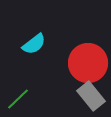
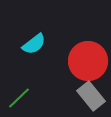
red circle: moved 2 px up
green line: moved 1 px right, 1 px up
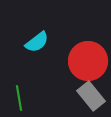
cyan semicircle: moved 3 px right, 2 px up
green line: rotated 55 degrees counterclockwise
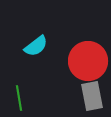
cyan semicircle: moved 1 px left, 4 px down
gray rectangle: moved 1 px right; rotated 28 degrees clockwise
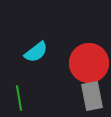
cyan semicircle: moved 6 px down
red circle: moved 1 px right, 2 px down
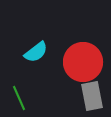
red circle: moved 6 px left, 1 px up
green line: rotated 15 degrees counterclockwise
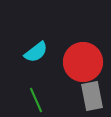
green line: moved 17 px right, 2 px down
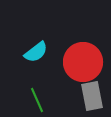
green line: moved 1 px right
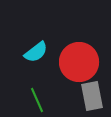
red circle: moved 4 px left
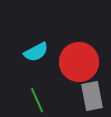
cyan semicircle: rotated 10 degrees clockwise
